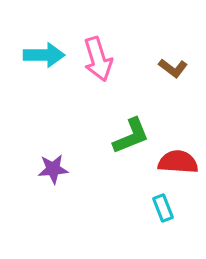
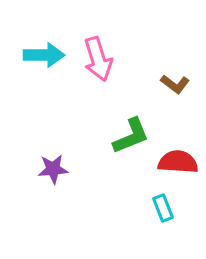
brown L-shape: moved 2 px right, 16 px down
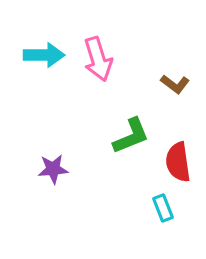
red semicircle: rotated 102 degrees counterclockwise
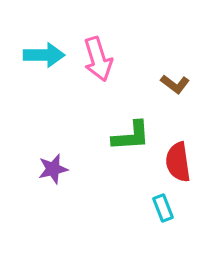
green L-shape: rotated 18 degrees clockwise
purple star: rotated 8 degrees counterclockwise
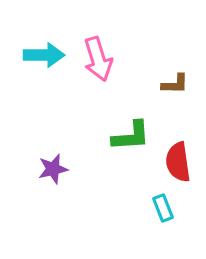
brown L-shape: rotated 36 degrees counterclockwise
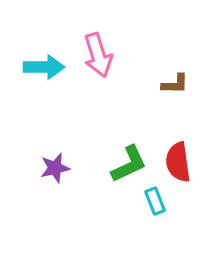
cyan arrow: moved 12 px down
pink arrow: moved 4 px up
green L-shape: moved 2 px left, 28 px down; rotated 21 degrees counterclockwise
purple star: moved 2 px right, 1 px up
cyan rectangle: moved 8 px left, 7 px up
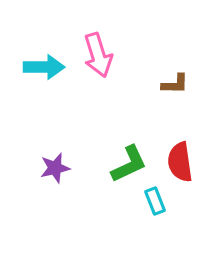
red semicircle: moved 2 px right
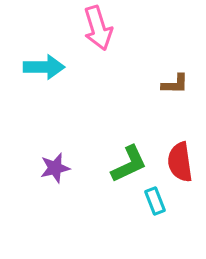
pink arrow: moved 27 px up
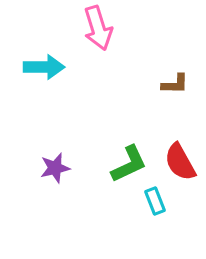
red semicircle: rotated 21 degrees counterclockwise
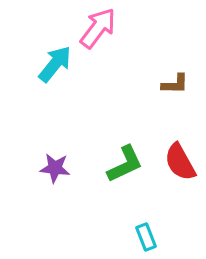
pink arrow: rotated 126 degrees counterclockwise
cyan arrow: moved 11 px right, 3 px up; rotated 51 degrees counterclockwise
green L-shape: moved 4 px left
purple star: rotated 20 degrees clockwise
cyan rectangle: moved 9 px left, 36 px down
